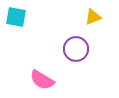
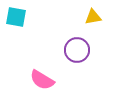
yellow triangle: rotated 12 degrees clockwise
purple circle: moved 1 px right, 1 px down
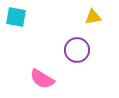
pink semicircle: moved 1 px up
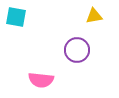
yellow triangle: moved 1 px right, 1 px up
pink semicircle: moved 1 px left, 1 px down; rotated 25 degrees counterclockwise
